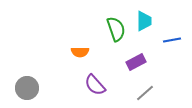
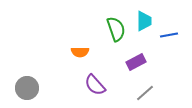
blue line: moved 3 px left, 5 px up
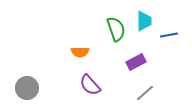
purple semicircle: moved 5 px left
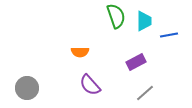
green semicircle: moved 13 px up
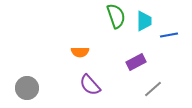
gray line: moved 8 px right, 4 px up
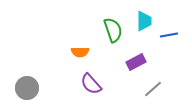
green semicircle: moved 3 px left, 14 px down
purple semicircle: moved 1 px right, 1 px up
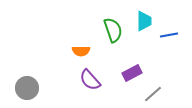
orange semicircle: moved 1 px right, 1 px up
purple rectangle: moved 4 px left, 11 px down
purple semicircle: moved 1 px left, 4 px up
gray line: moved 5 px down
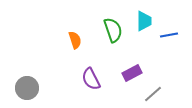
orange semicircle: moved 6 px left, 11 px up; rotated 108 degrees counterclockwise
purple semicircle: moved 1 px right, 1 px up; rotated 15 degrees clockwise
